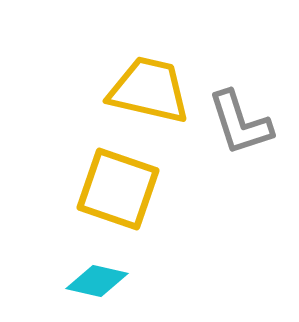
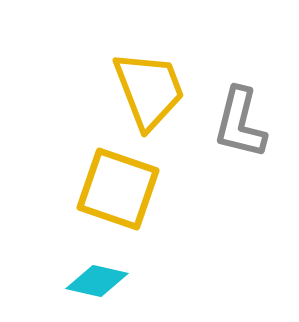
yellow trapezoid: rotated 56 degrees clockwise
gray L-shape: rotated 32 degrees clockwise
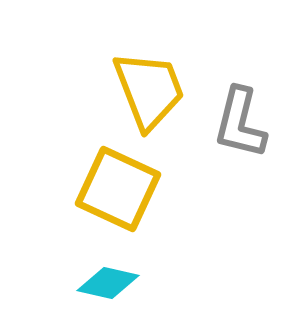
yellow square: rotated 6 degrees clockwise
cyan diamond: moved 11 px right, 2 px down
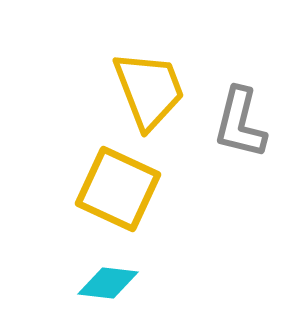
cyan diamond: rotated 6 degrees counterclockwise
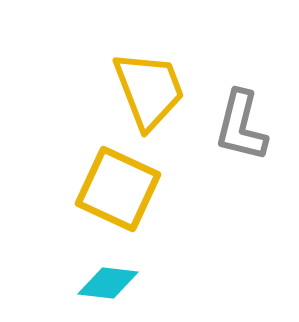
gray L-shape: moved 1 px right, 3 px down
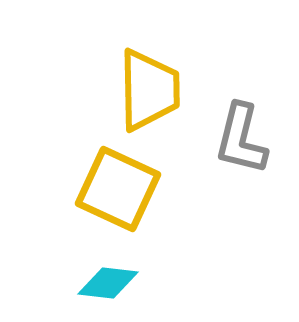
yellow trapezoid: rotated 20 degrees clockwise
gray L-shape: moved 13 px down
